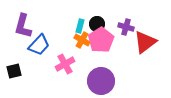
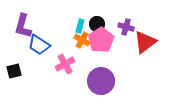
blue trapezoid: rotated 80 degrees clockwise
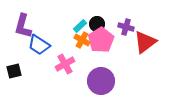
cyan rectangle: rotated 32 degrees clockwise
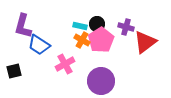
cyan rectangle: rotated 56 degrees clockwise
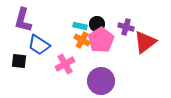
purple L-shape: moved 6 px up
black square: moved 5 px right, 10 px up; rotated 21 degrees clockwise
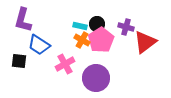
purple circle: moved 5 px left, 3 px up
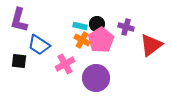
purple L-shape: moved 4 px left
red triangle: moved 6 px right, 3 px down
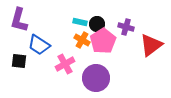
cyan rectangle: moved 4 px up
pink pentagon: moved 2 px right, 1 px down
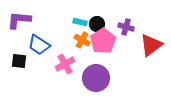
purple L-shape: rotated 80 degrees clockwise
